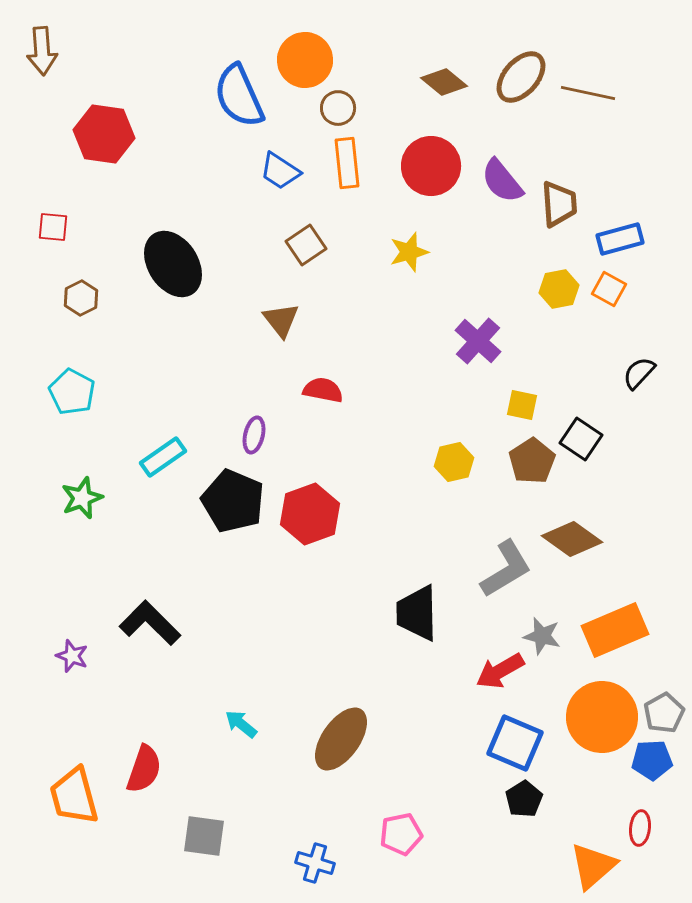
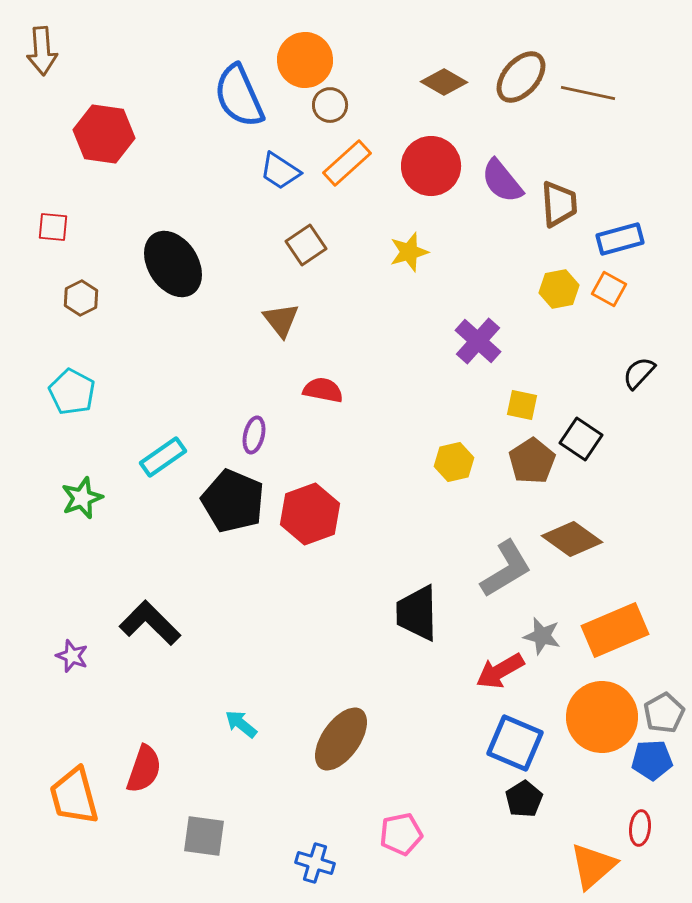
brown diamond at (444, 82): rotated 9 degrees counterclockwise
brown circle at (338, 108): moved 8 px left, 3 px up
orange rectangle at (347, 163): rotated 54 degrees clockwise
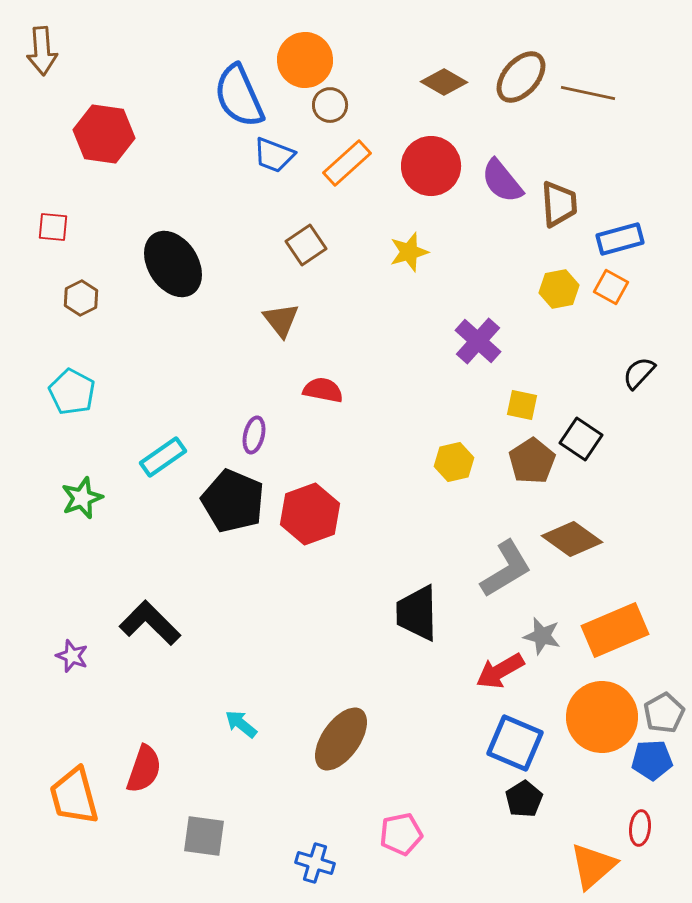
blue trapezoid at (280, 171): moved 6 px left, 16 px up; rotated 12 degrees counterclockwise
orange square at (609, 289): moved 2 px right, 2 px up
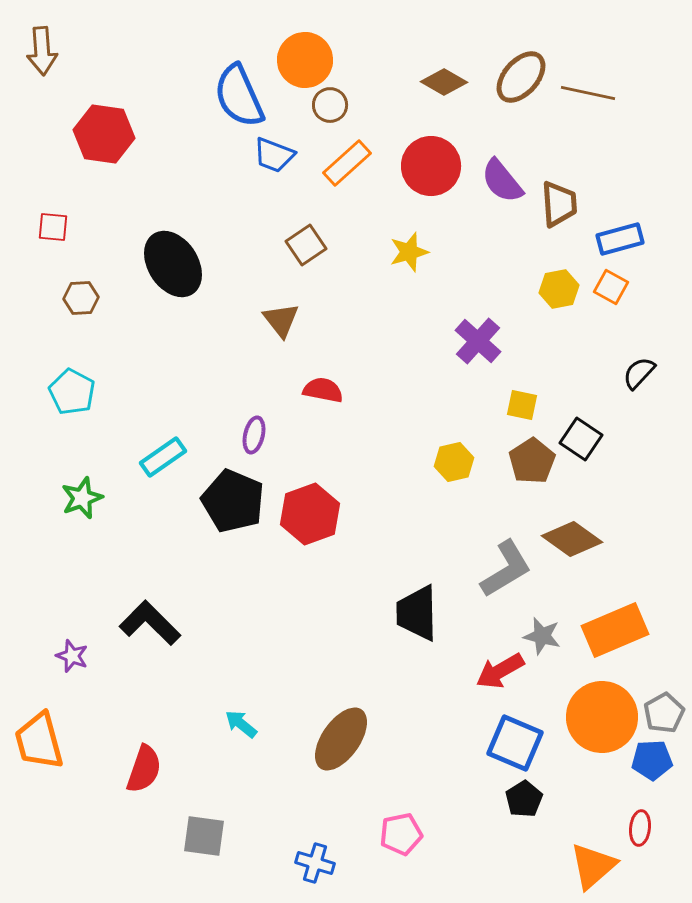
brown hexagon at (81, 298): rotated 24 degrees clockwise
orange trapezoid at (74, 796): moved 35 px left, 55 px up
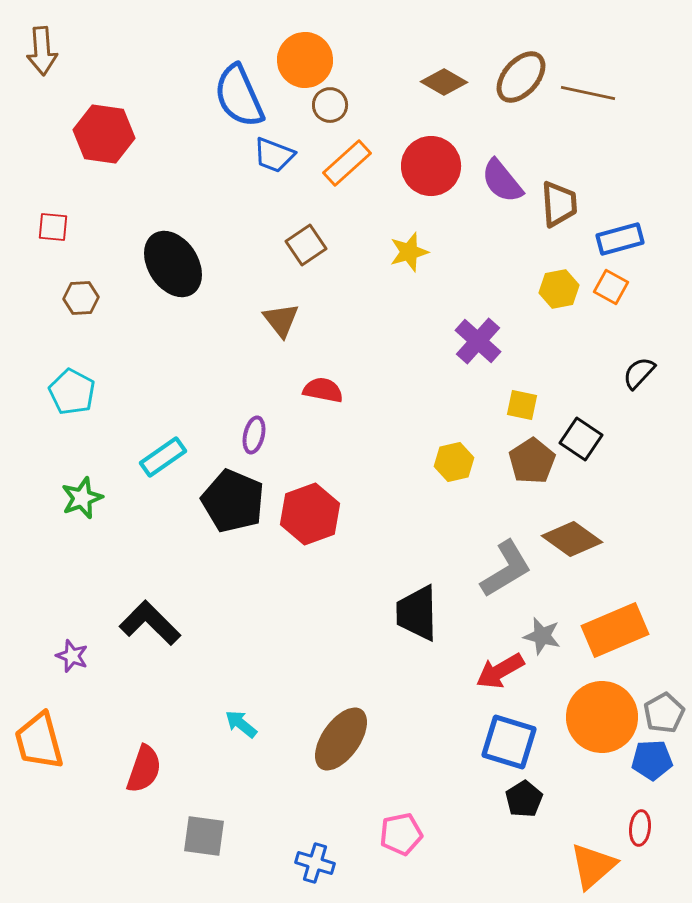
blue square at (515, 743): moved 6 px left, 1 px up; rotated 6 degrees counterclockwise
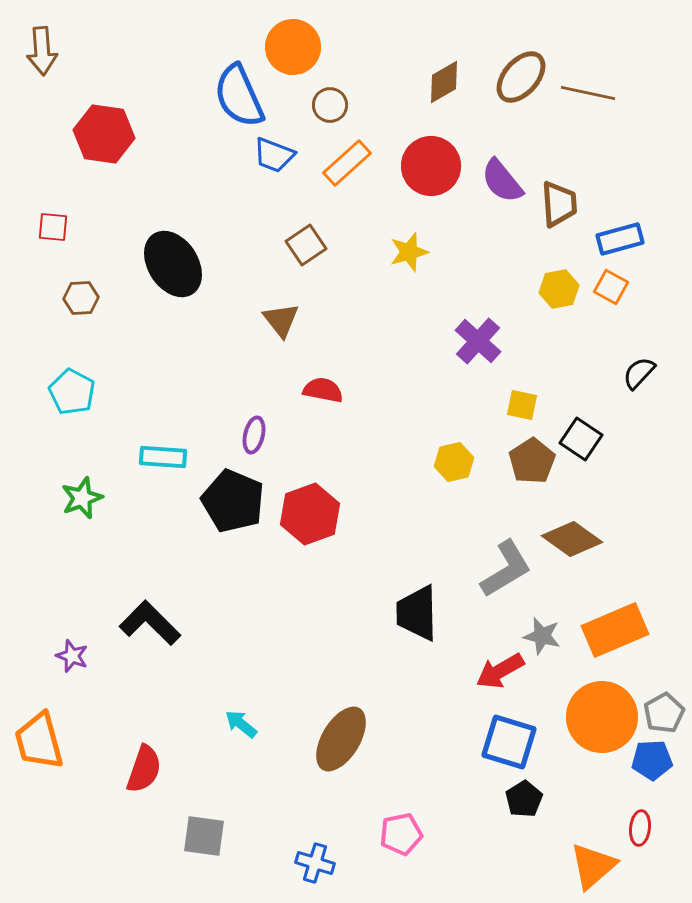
orange circle at (305, 60): moved 12 px left, 13 px up
brown diamond at (444, 82): rotated 60 degrees counterclockwise
cyan rectangle at (163, 457): rotated 39 degrees clockwise
brown ellipse at (341, 739): rotated 4 degrees counterclockwise
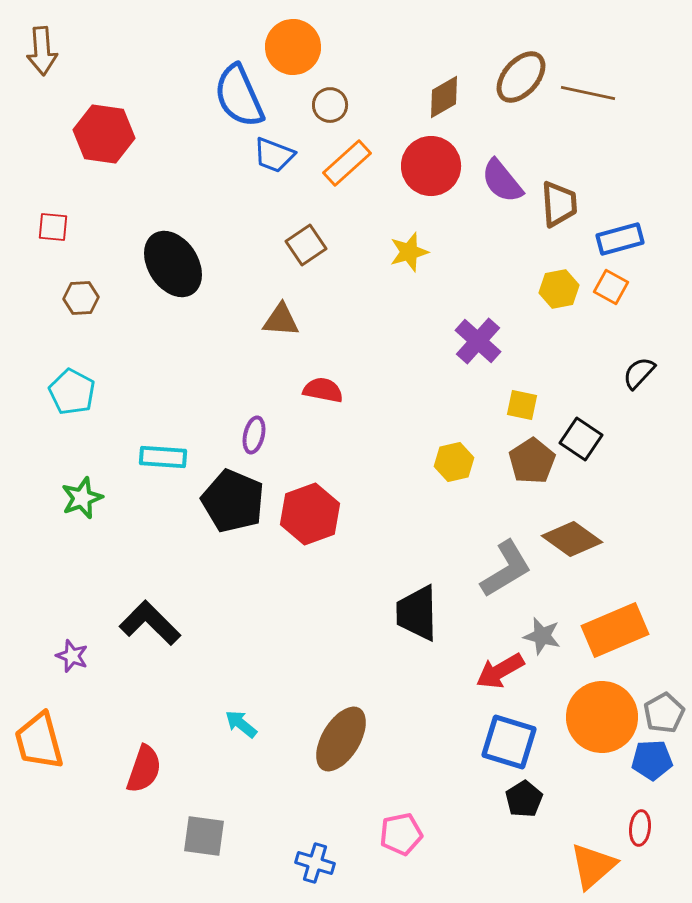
brown diamond at (444, 82): moved 15 px down
brown triangle at (281, 320): rotated 48 degrees counterclockwise
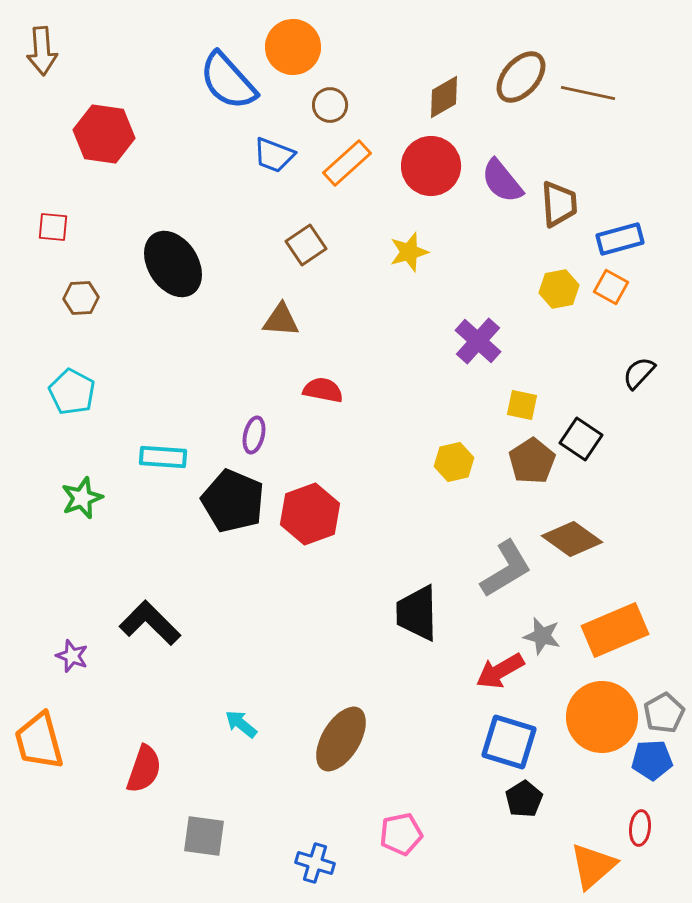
blue semicircle at (239, 96): moved 11 px left, 15 px up; rotated 18 degrees counterclockwise
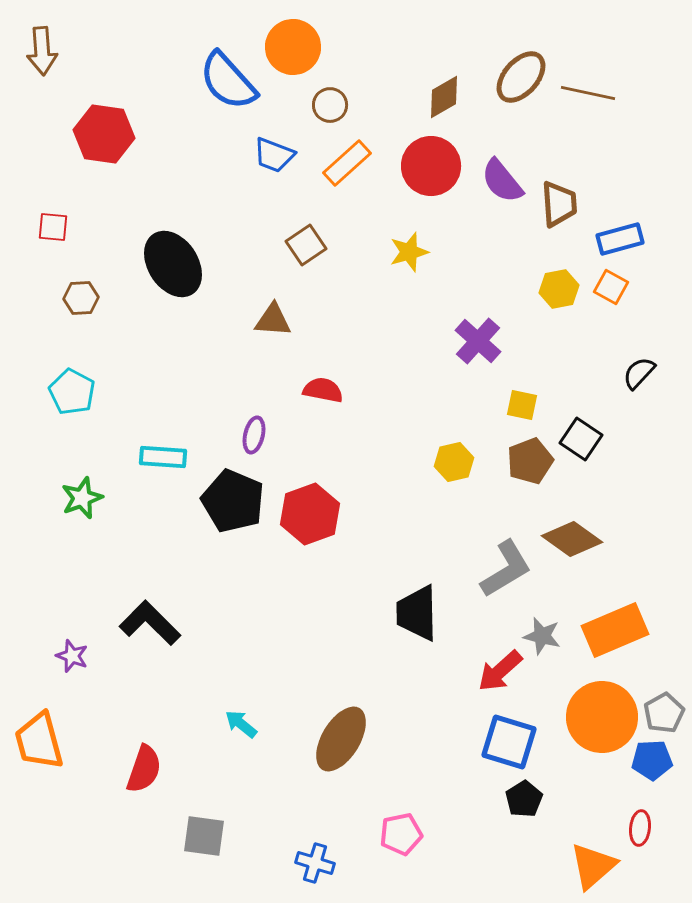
brown triangle at (281, 320): moved 8 px left
brown pentagon at (532, 461): moved 2 px left; rotated 12 degrees clockwise
red arrow at (500, 671): rotated 12 degrees counterclockwise
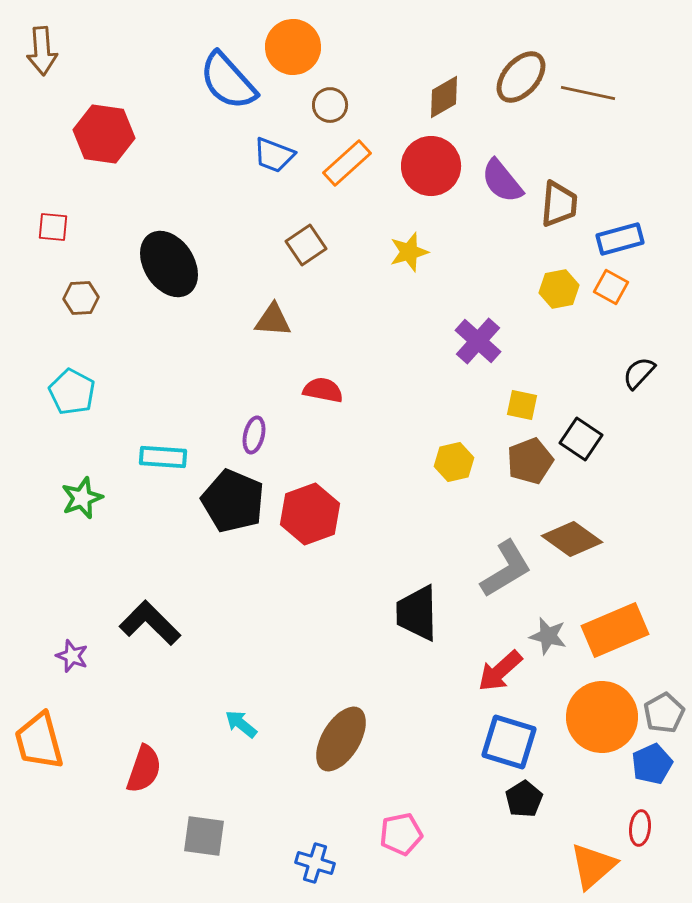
brown trapezoid at (559, 204): rotated 9 degrees clockwise
black ellipse at (173, 264): moved 4 px left
gray star at (542, 636): moved 6 px right
blue pentagon at (652, 760): moved 4 px down; rotated 21 degrees counterclockwise
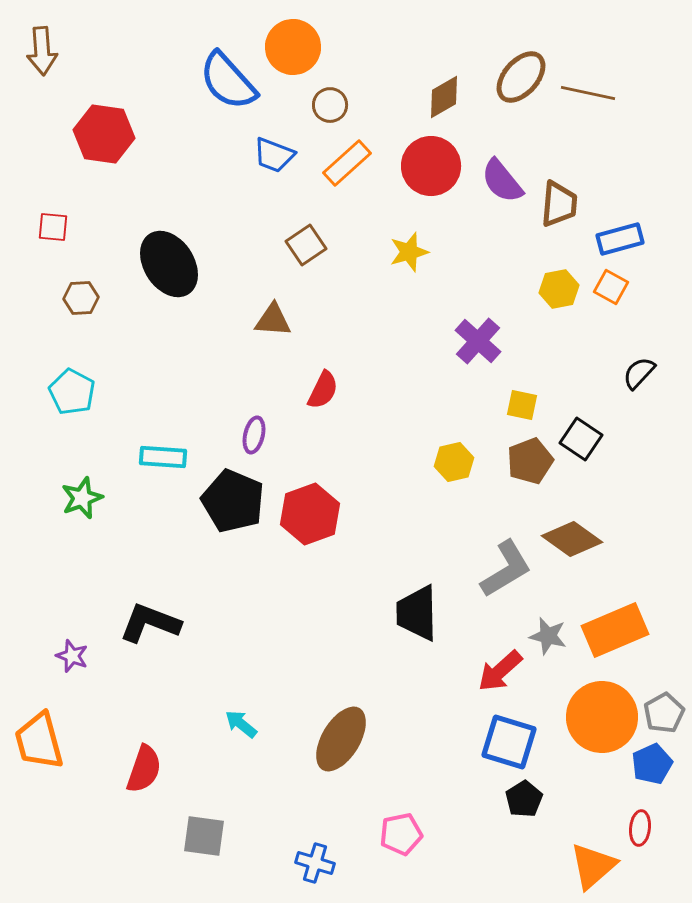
red semicircle at (323, 390): rotated 105 degrees clockwise
black L-shape at (150, 623): rotated 24 degrees counterclockwise
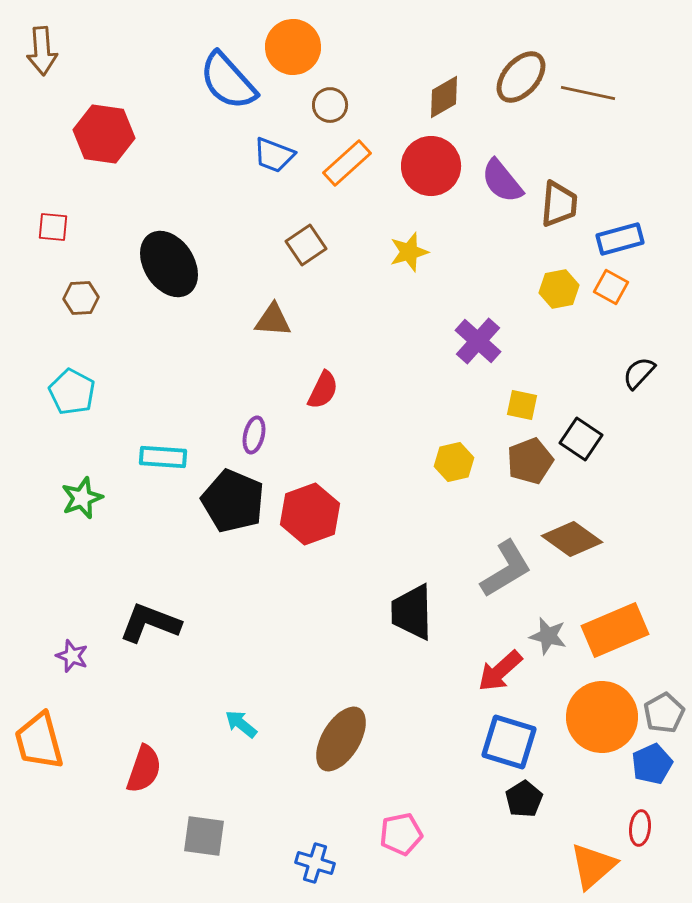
black trapezoid at (417, 613): moved 5 px left, 1 px up
